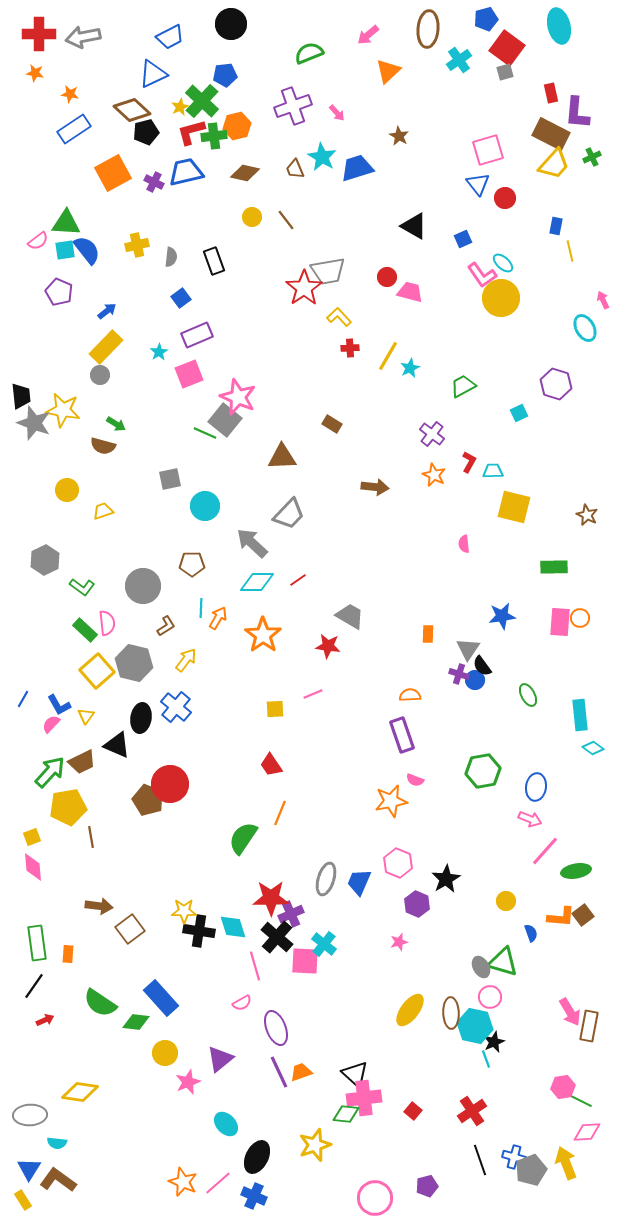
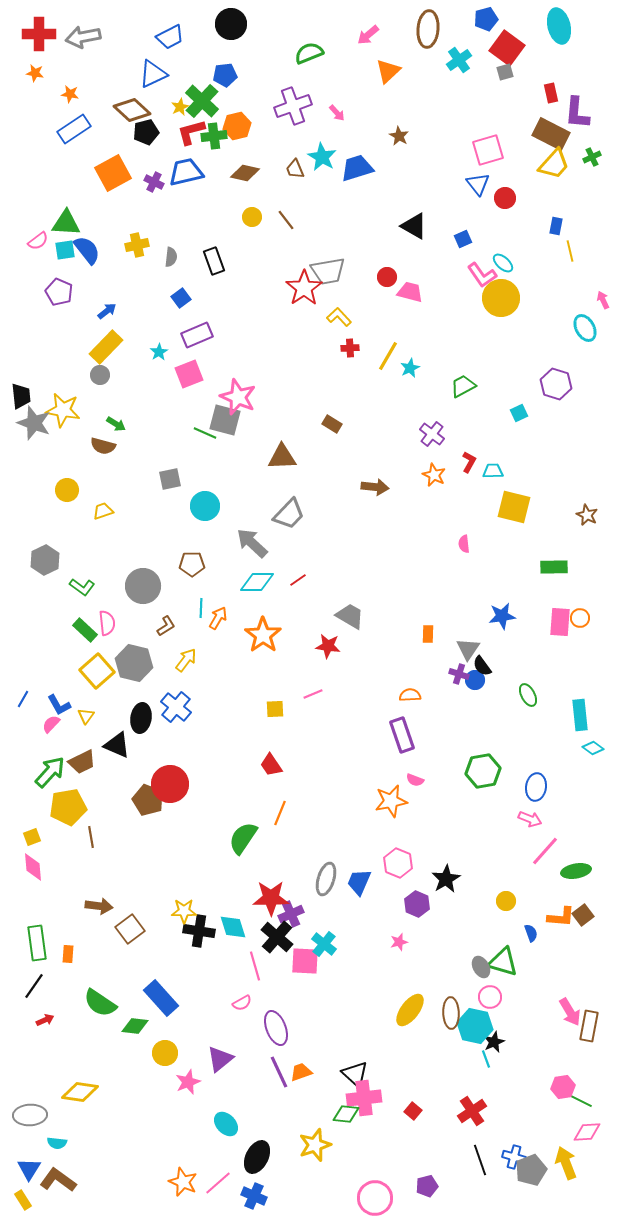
gray square at (225, 420): rotated 24 degrees counterclockwise
green diamond at (136, 1022): moved 1 px left, 4 px down
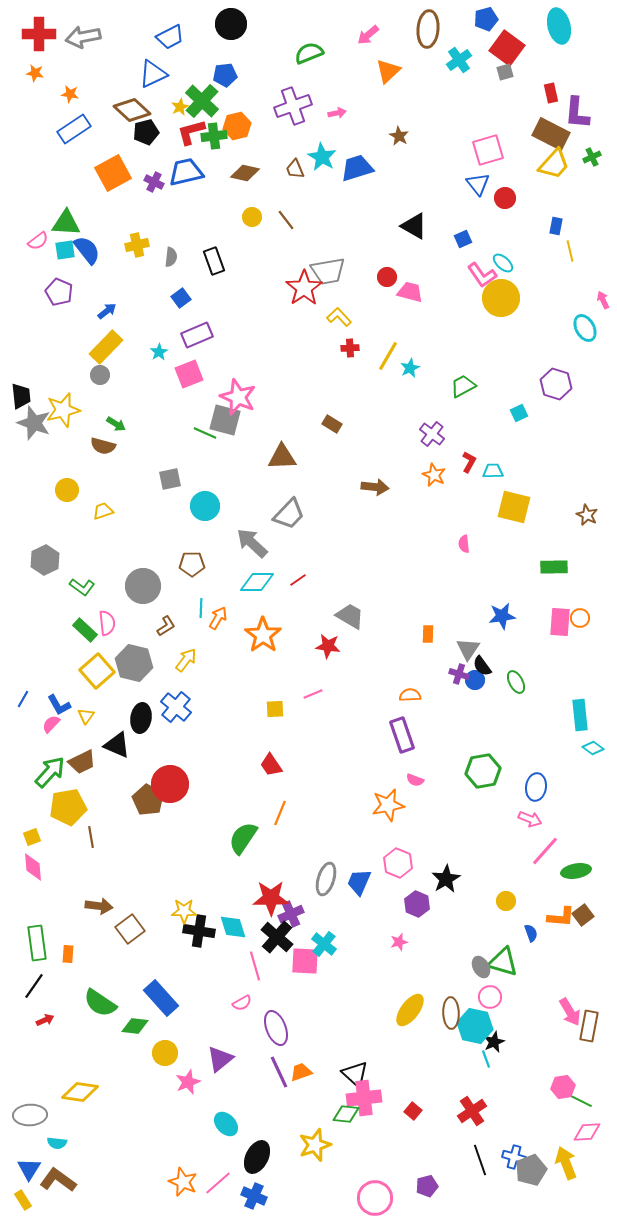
pink arrow at (337, 113): rotated 60 degrees counterclockwise
yellow star at (63, 410): rotated 24 degrees counterclockwise
green ellipse at (528, 695): moved 12 px left, 13 px up
brown pentagon at (148, 800): rotated 8 degrees clockwise
orange star at (391, 801): moved 3 px left, 4 px down
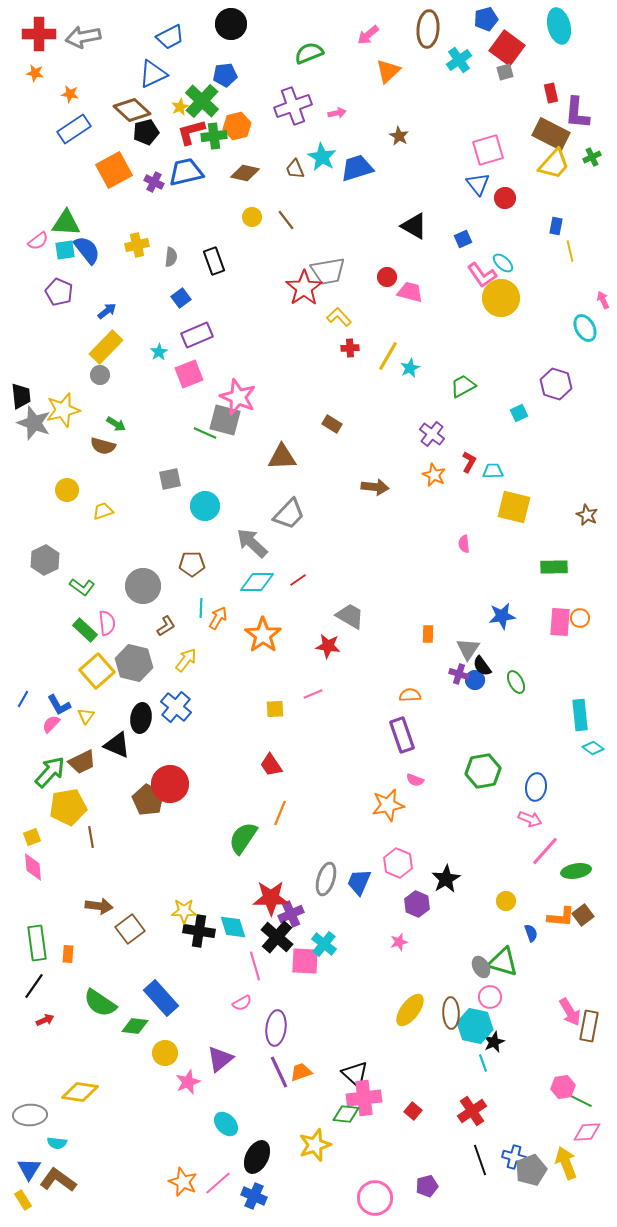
orange square at (113, 173): moved 1 px right, 3 px up
purple ellipse at (276, 1028): rotated 28 degrees clockwise
cyan line at (486, 1059): moved 3 px left, 4 px down
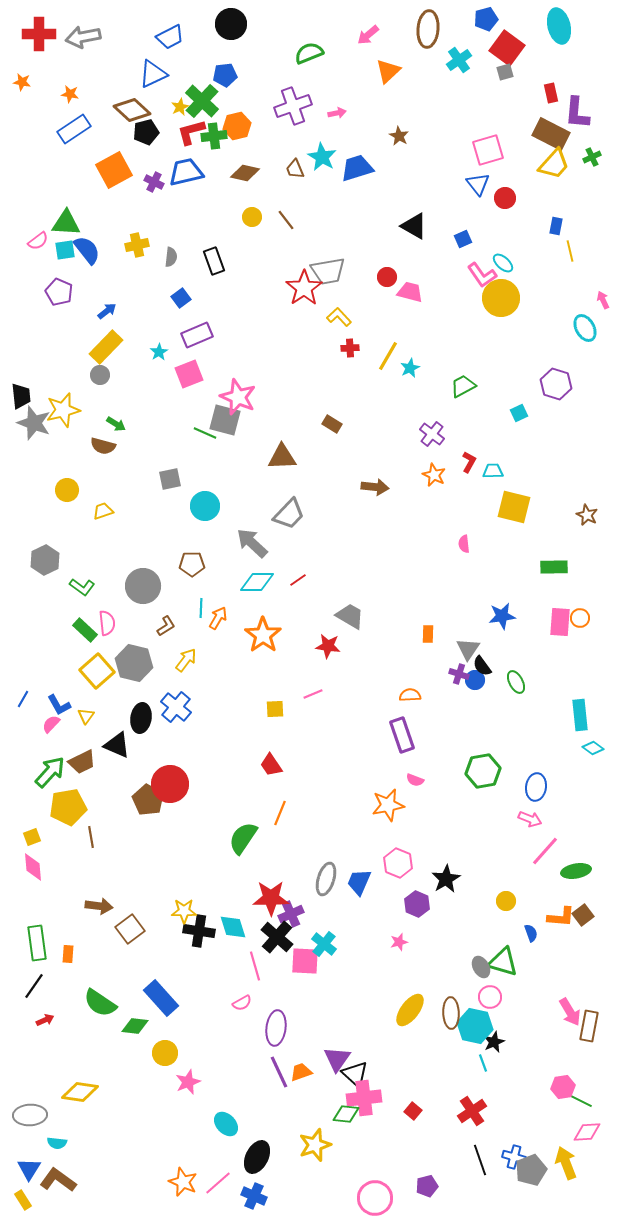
orange star at (35, 73): moved 13 px left, 9 px down
purple triangle at (220, 1059): moved 117 px right; rotated 16 degrees counterclockwise
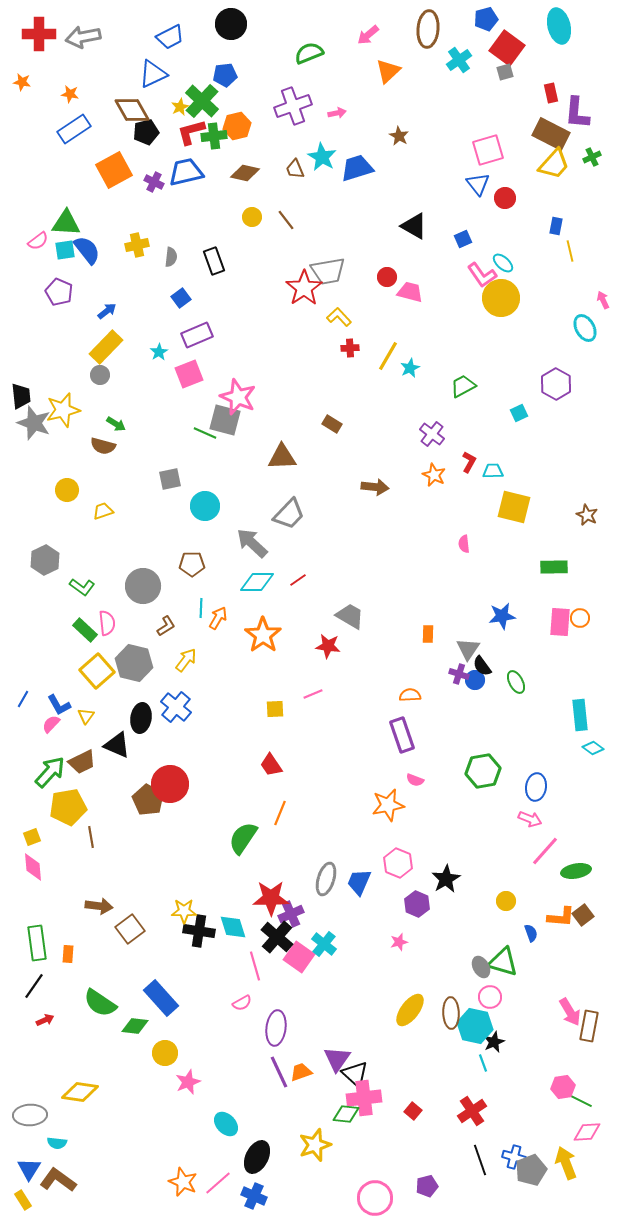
brown diamond at (132, 110): rotated 18 degrees clockwise
purple hexagon at (556, 384): rotated 12 degrees clockwise
pink square at (305, 961): moved 6 px left, 4 px up; rotated 32 degrees clockwise
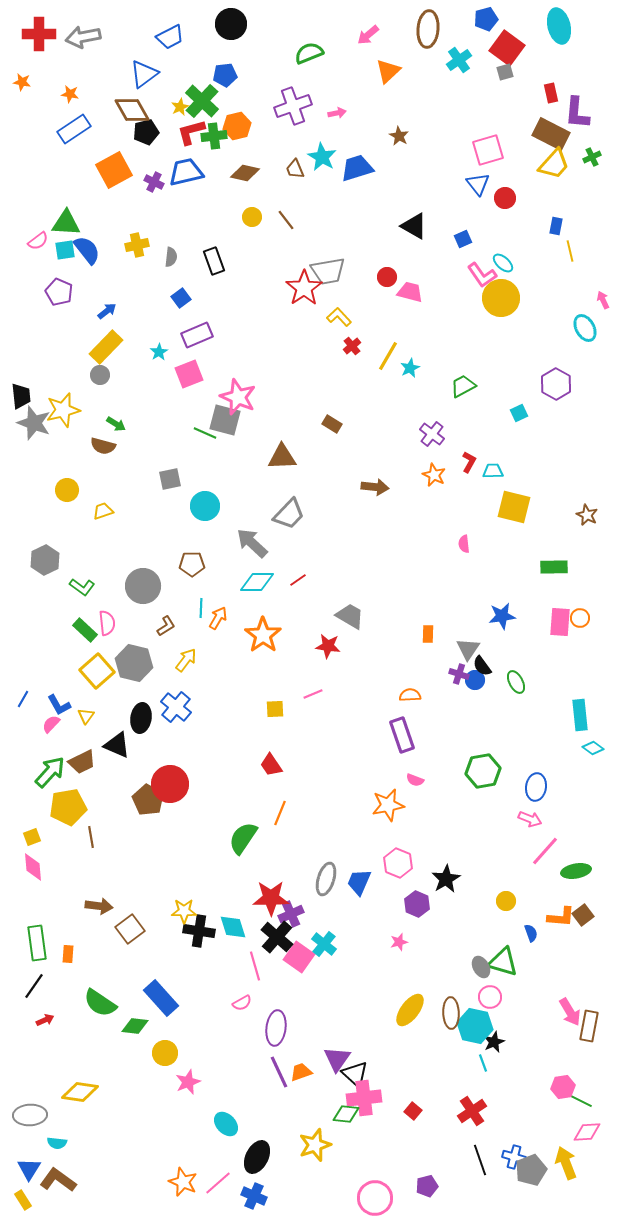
blue triangle at (153, 74): moved 9 px left; rotated 12 degrees counterclockwise
red cross at (350, 348): moved 2 px right, 2 px up; rotated 36 degrees counterclockwise
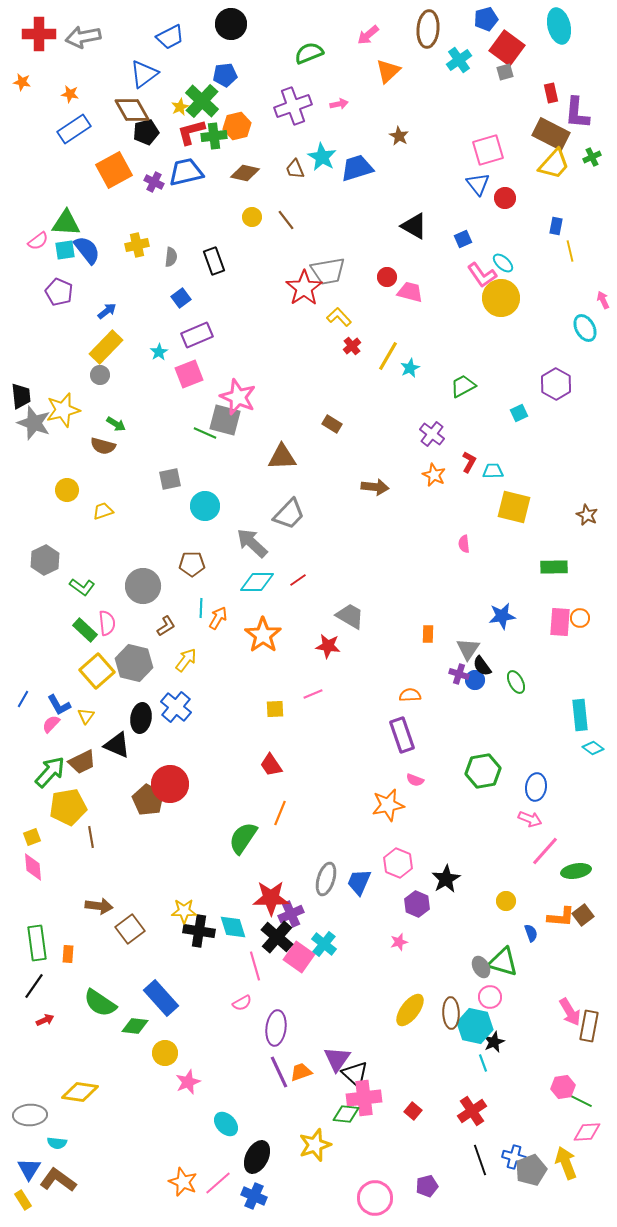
pink arrow at (337, 113): moved 2 px right, 9 px up
